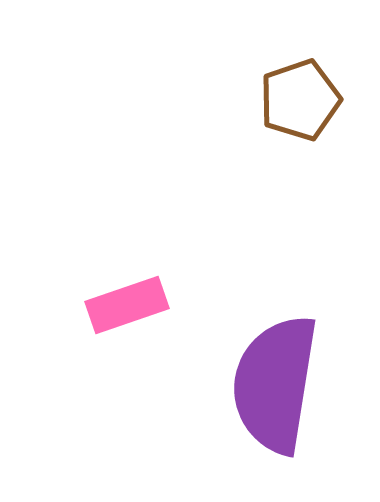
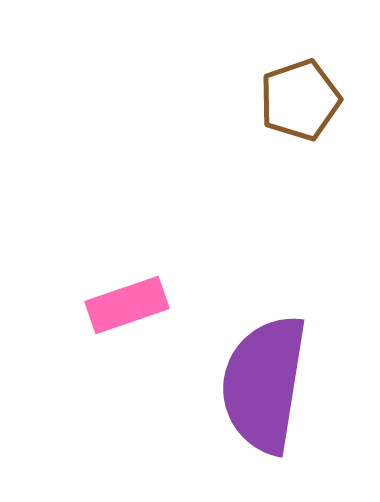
purple semicircle: moved 11 px left
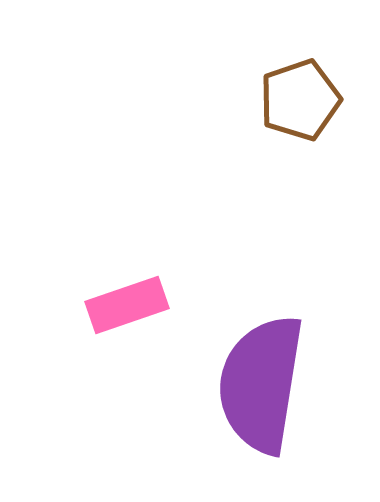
purple semicircle: moved 3 px left
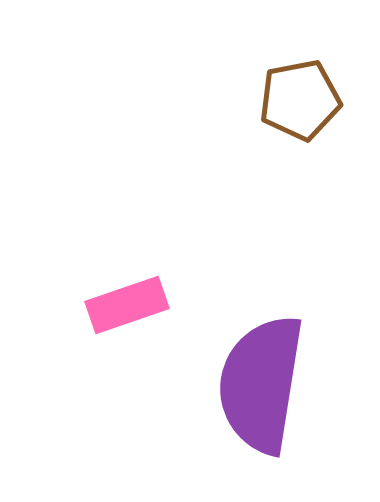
brown pentagon: rotated 8 degrees clockwise
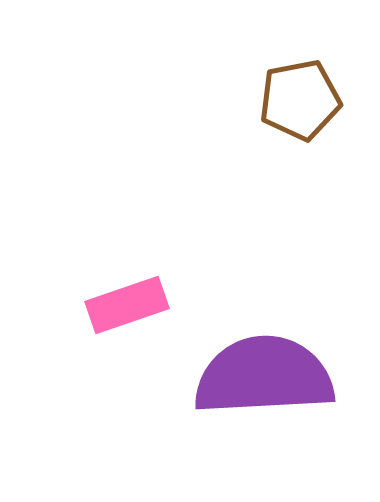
purple semicircle: moved 3 px right, 8 px up; rotated 78 degrees clockwise
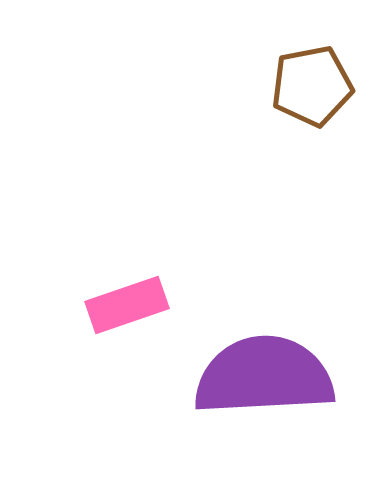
brown pentagon: moved 12 px right, 14 px up
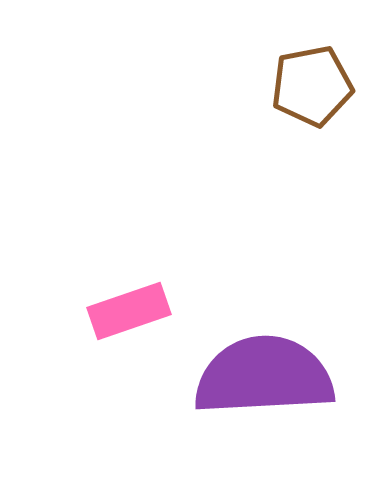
pink rectangle: moved 2 px right, 6 px down
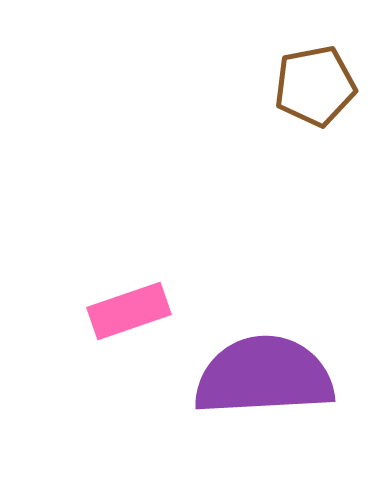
brown pentagon: moved 3 px right
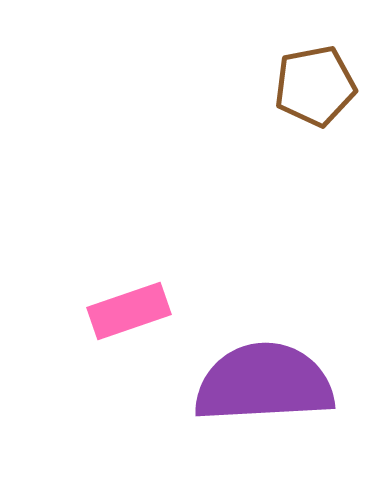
purple semicircle: moved 7 px down
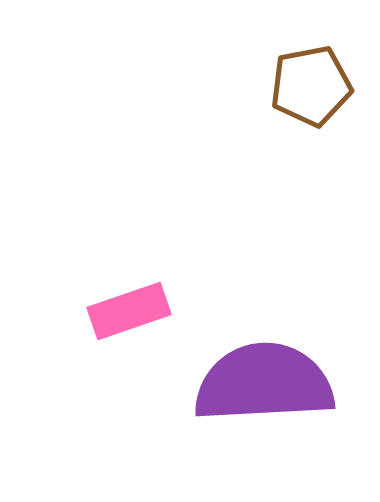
brown pentagon: moved 4 px left
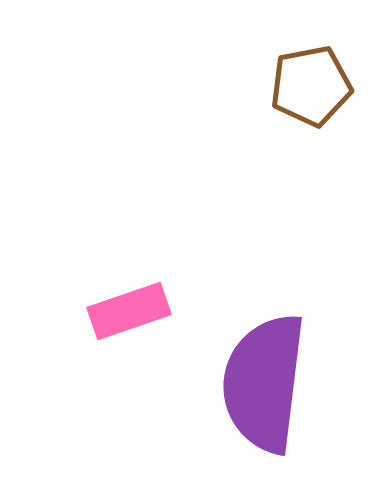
purple semicircle: rotated 80 degrees counterclockwise
